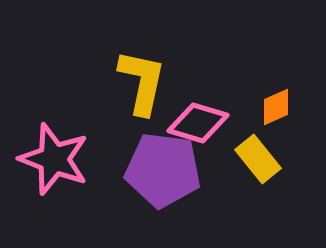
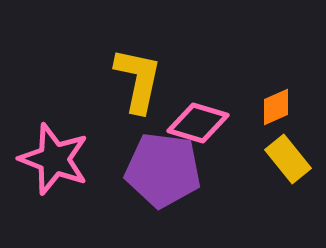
yellow L-shape: moved 4 px left, 2 px up
yellow rectangle: moved 30 px right
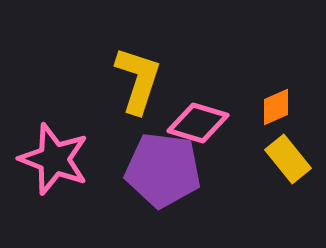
yellow L-shape: rotated 6 degrees clockwise
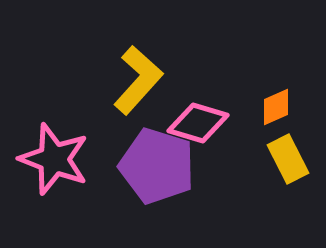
yellow L-shape: rotated 24 degrees clockwise
yellow rectangle: rotated 12 degrees clockwise
purple pentagon: moved 6 px left, 4 px up; rotated 10 degrees clockwise
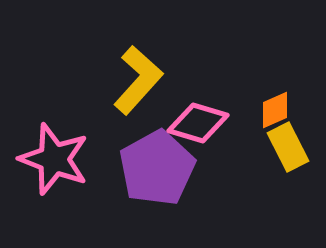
orange diamond: moved 1 px left, 3 px down
yellow rectangle: moved 12 px up
purple pentagon: moved 2 px down; rotated 26 degrees clockwise
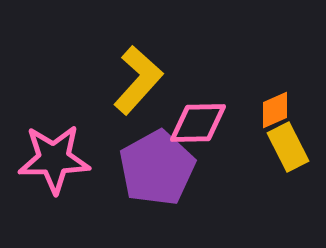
pink diamond: rotated 18 degrees counterclockwise
pink star: rotated 22 degrees counterclockwise
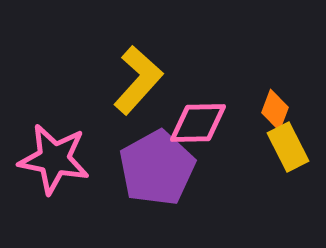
orange diamond: rotated 45 degrees counterclockwise
pink star: rotated 12 degrees clockwise
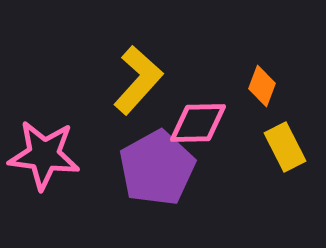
orange diamond: moved 13 px left, 24 px up
yellow rectangle: moved 3 px left
pink star: moved 10 px left, 4 px up; rotated 4 degrees counterclockwise
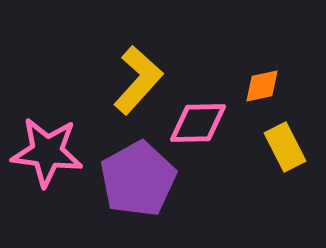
orange diamond: rotated 57 degrees clockwise
pink star: moved 3 px right, 3 px up
purple pentagon: moved 19 px left, 11 px down
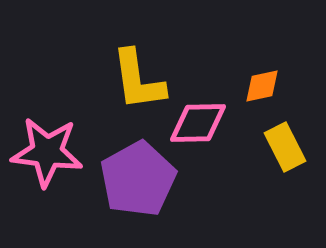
yellow L-shape: rotated 130 degrees clockwise
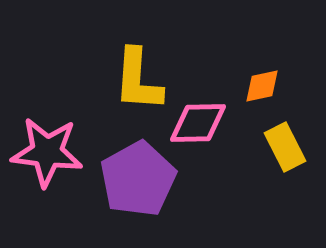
yellow L-shape: rotated 12 degrees clockwise
